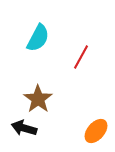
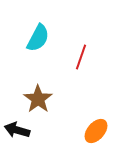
red line: rotated 10 degrees counterclockwise
black arrow: moved 7 px left, 2 px down
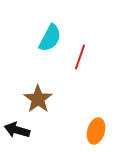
cyan semicircle: moved 12 px right
red line: moved 1 px left
orange ellipse: rotated 25 degrees counterclockwise
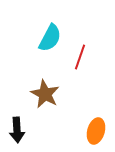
brown star: moved 7 px right, 5 px up; rotated 8 degrees counterclockwise
black arrow: rotated 110 degrees counterclockwise
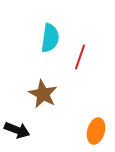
cyan semicircle: rotated 20 degrees counterclockwise
brown star: moved 2 px left
black arrow: rotated 65 degrees counterclockwise
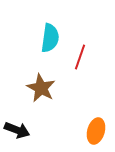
brown star: moved 2 px left, 6 px up
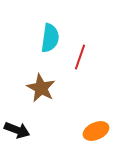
orange ellipse: rotated 50 degrees clockwise
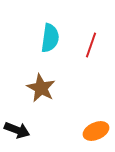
red line: moved 11 px right, 12 px up
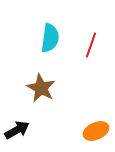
black arrow: rotated 50 degrees counterclockwise
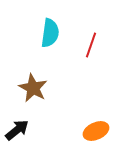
cyan semicircle: moved 5 px up
brown star: moved 8 px left
black arrow: rotated 10 degrees counterclockwise
